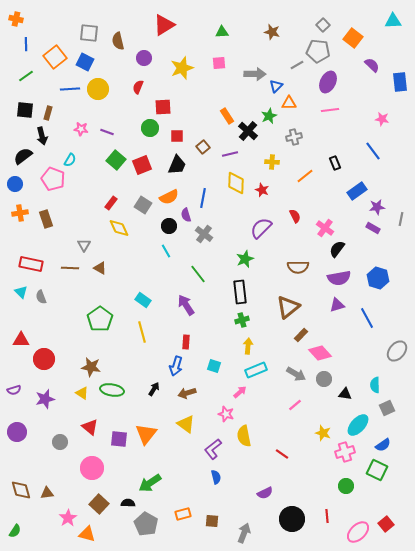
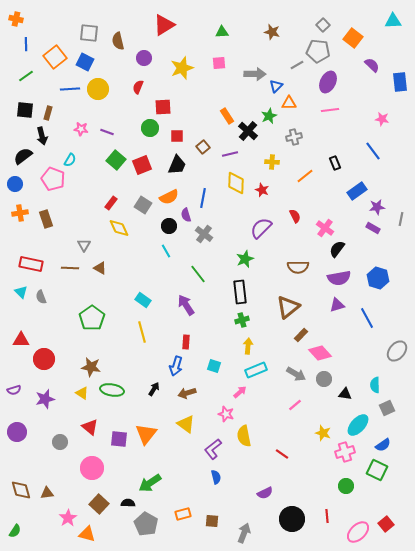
green pentagon at (100, 319): moved 8 px left, 1 px up
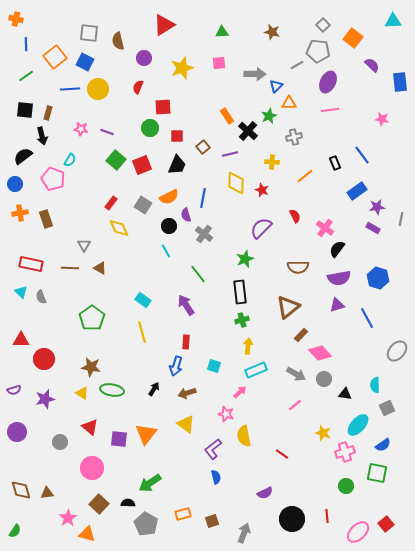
blue line at (373, 151): moved 11 px left, 4 px down
green square at (377, 470): moved 3 px down; rotated 15 degrees counterclockwise
brown square at (212, 521): rotated 24 degrees counterclockwise
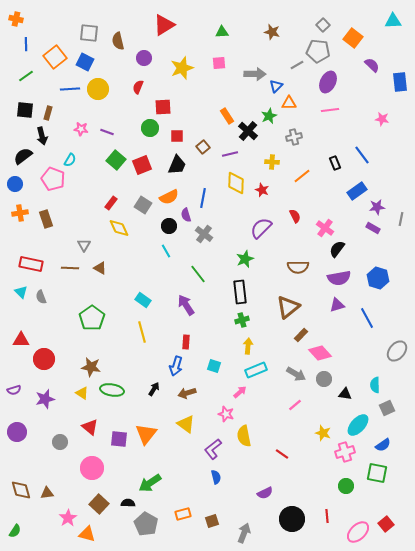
orange line at (305, 176): moved 3 px left
